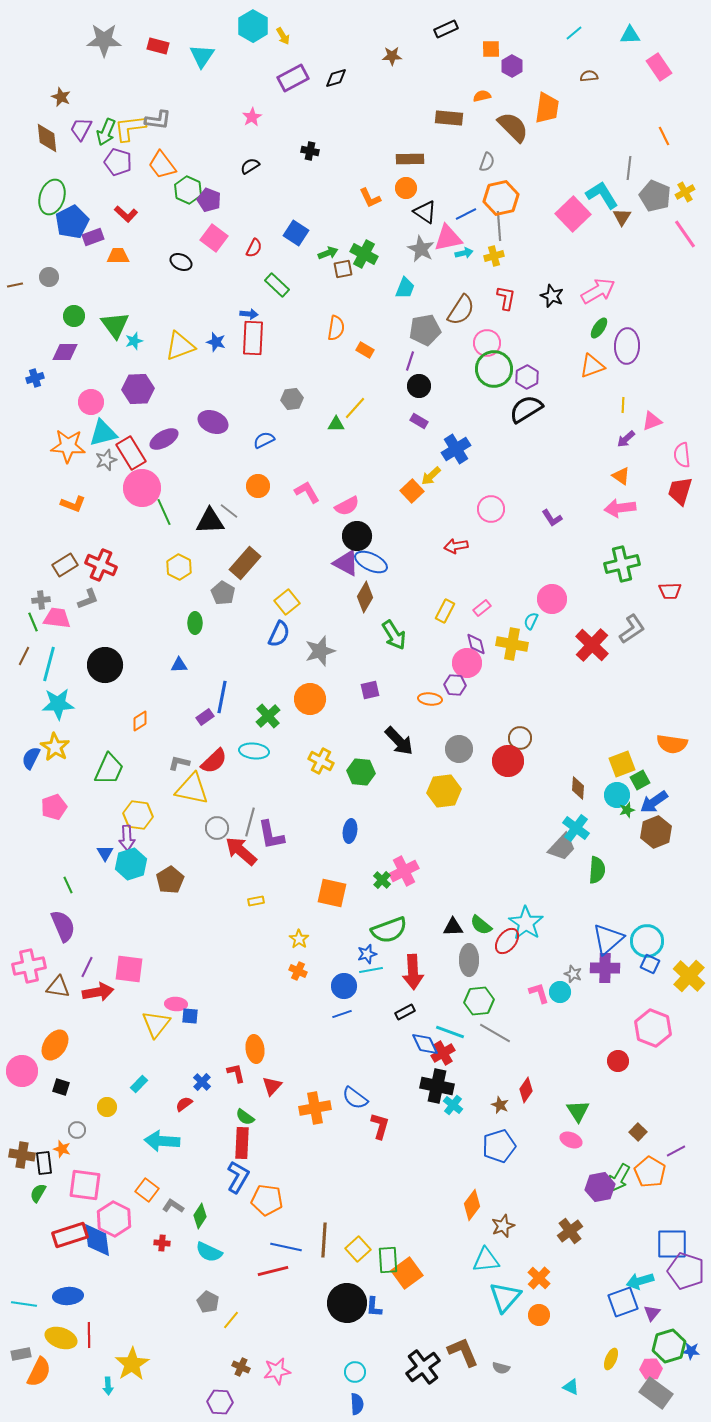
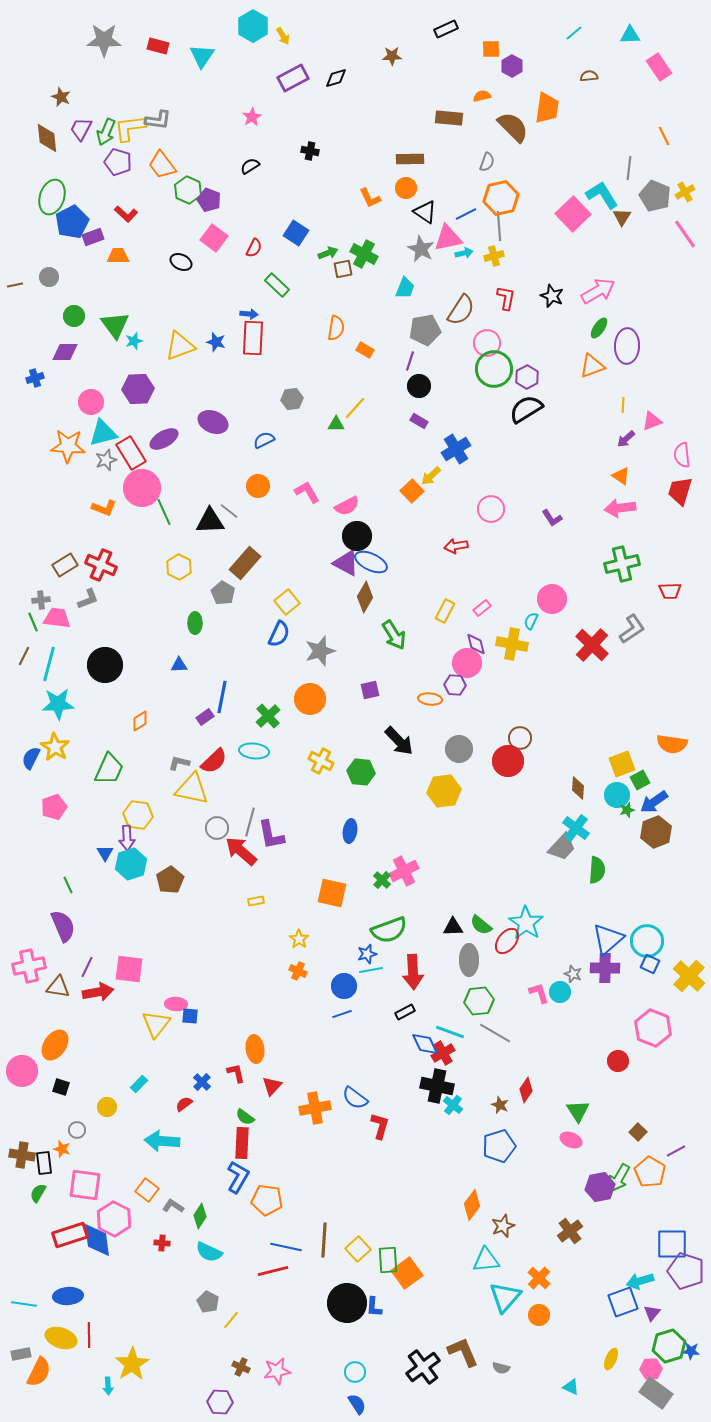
orange L-shape at (73, 504): moved 31 px right, 4 px down
blue semicircle at (357, 1404): rotated 30 degrees counterclockwise
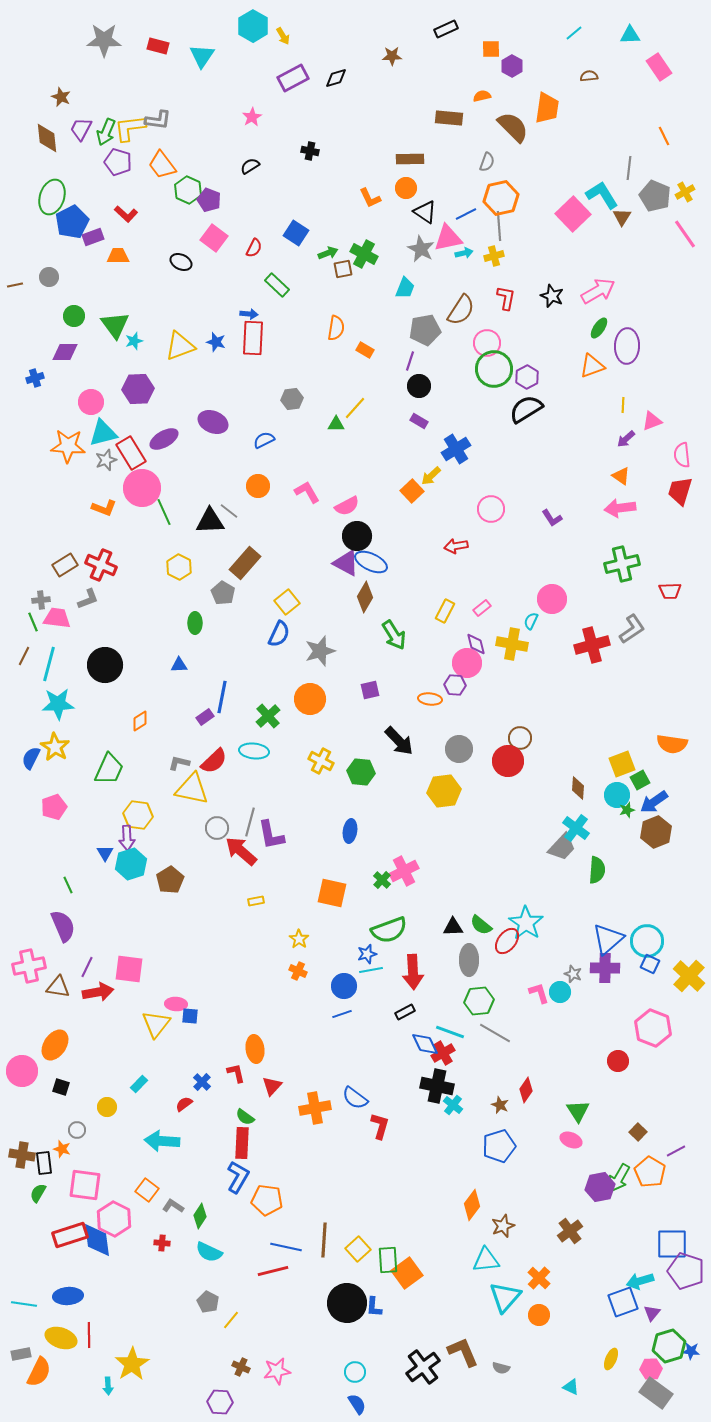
red cross at (592, 645): rotated 32 degrees clockwise
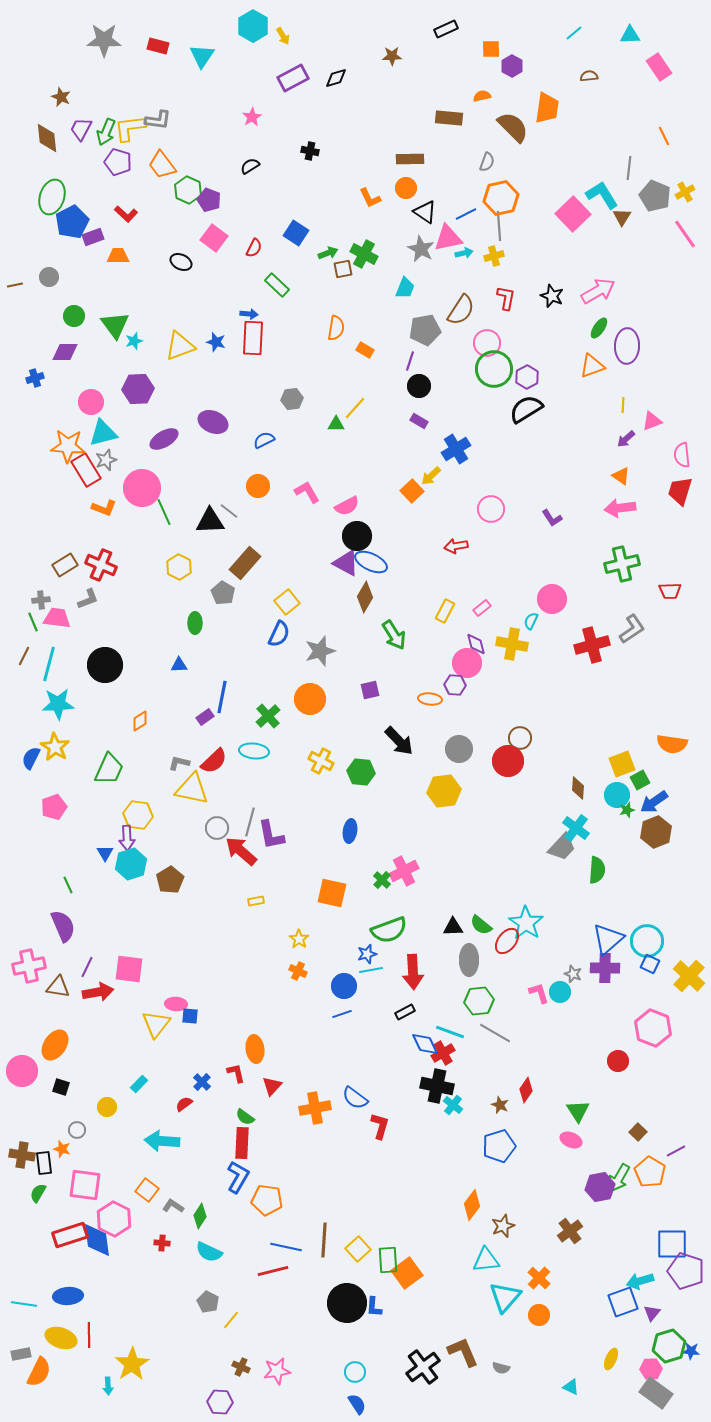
red rectangle at (131, 453): moved 45 px left, 17 px down
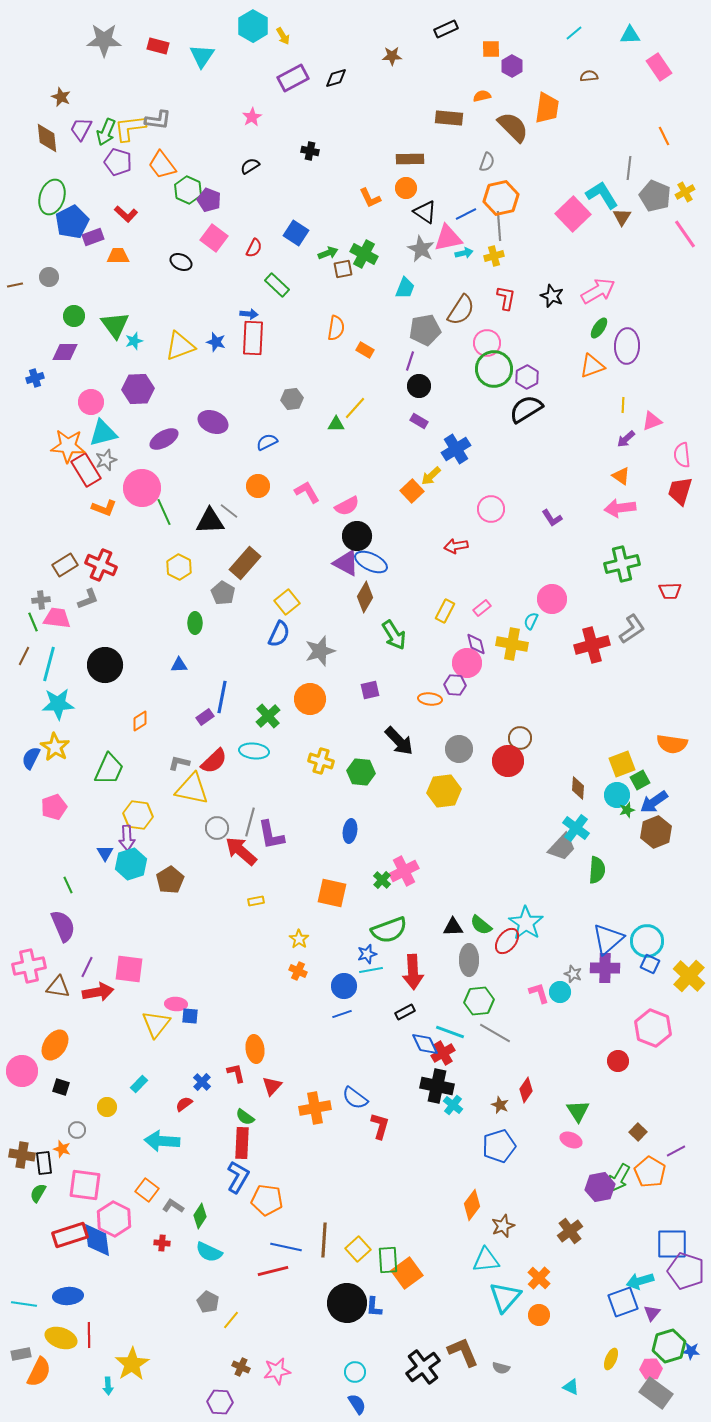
blue semicircle at (264, 440): moved 3 px right, 2 px down
yellow cross at (321, 761): rotated 10 degrees counterclockwise
